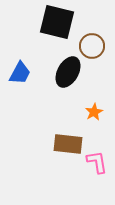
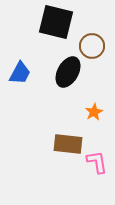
black square: moved 1 px left
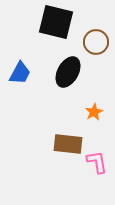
brown circle: moved 4 px right, 4 px up
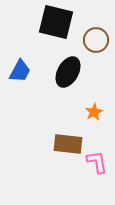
brown circle: moved 2 px up
blue trapezoid: moved 2 px up
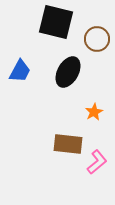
brown circle: moved 1 px right, 1 px up
pink L-shape: rotated 60 degrees clockwise
